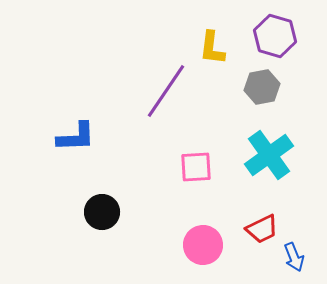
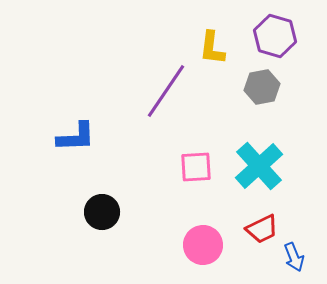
cyan cross: moved 10 px left, 11 px down; rotated 6 degrees counterclockwise
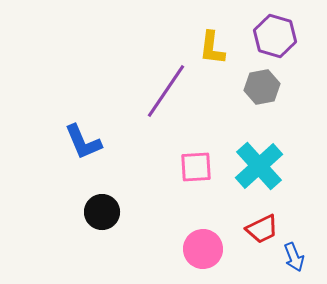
blue L-shape: moved 7 px right, 5 px down; rotated 69 degrees clockwise
pink circle: moved 4 px down
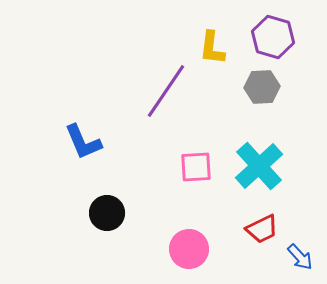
purple hexagon: moved 2 px left, 1 px down
gray hexagon: rotated 8 degrees clockwise
black circle: moved 5 px right, 1 px down
pink circle: moved 14 px left
blue arrow: moved 6 px right; rotated 20 degrees counterclockwise
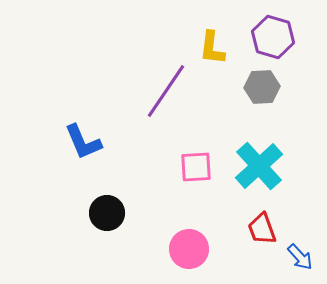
red trapezoid: rotated 96 degrees clockwise
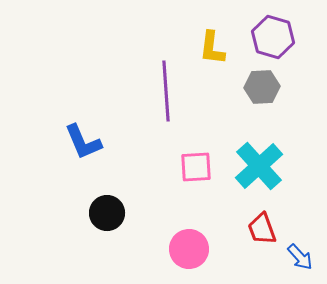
purple line: rotated 38 degrees counterclockwise
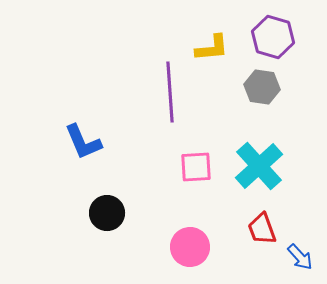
yellow L-shape: rotated 102 degrees counterclockwise
gray hexagon: rotated 12 degrees clockwise
purple line: moved 4 px right, 1 px down
pink circle: moved 1 px right, 2 px up
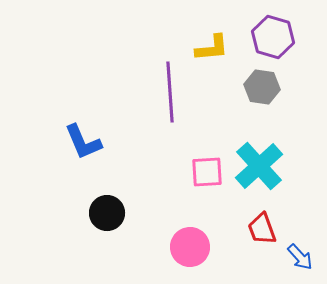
pink square: moved 11 px right, 5 px down
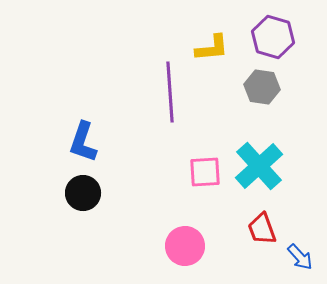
blue L-shape: rotated 42 degrees clockwise
pink square: moved 2 px left
black circle: moved 24 px left, 20 px up
pink circle: moved 5 px left, 1 px up
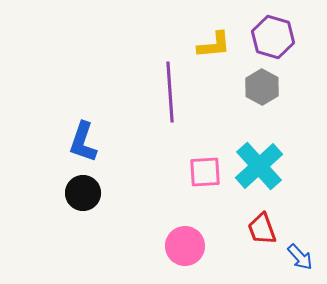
yellow L-shape: moved 2 px right, 3 px up
gray hexagon: rotated 20 degrees clockwise
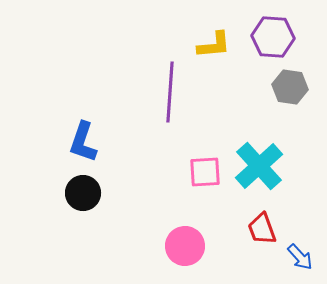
purple hexagon: rotated 12 degrees counterclockwise
gray hexagon: moved 28 px right; rotated 20 degrees counterclockwise
purple line: rotated 8 degrees clockwise
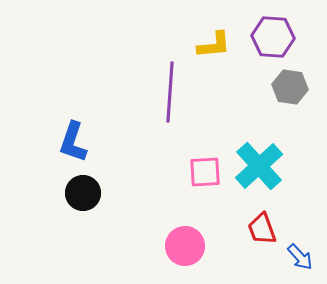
blue L-shape: moved 10 px left
